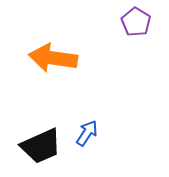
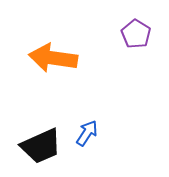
purple pentagon: moved 12 px down
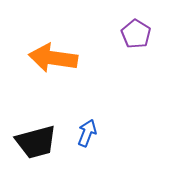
blue arrow: rotated 12 degrees counterclockwise
black trapezoid: moved 5 px left, 4 px up; rotated 9 degrees clockwise
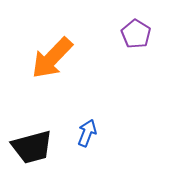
orange arrow: moved 1 px left; rotated 54 degrees counterclockwise
black trapezoid: moved 4 px left, 5 px down
